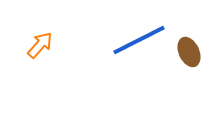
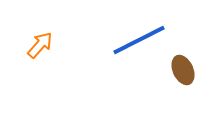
brown ellipse: moved 6 px left, 18 px down
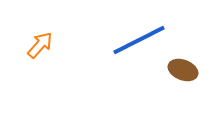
brown ellipse: rotated 44 degrees counterclockwise
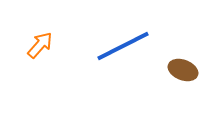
blue line: moved 16 px left, 6 px down
